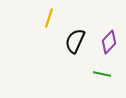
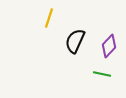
purple diamond: moved 4 px down
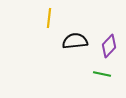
yellow line: rotated 12 degrees counterclockwise
black semicircle: rotated 60 degrees clockwise
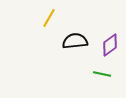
yellow line: rotated 24 degrees clockwise
purple diamond: moved 1 px right, 1 px up; rotated 10 degrees clockwise
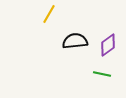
yellow line: moved 4 px up
purple diamond: moved 2 px left
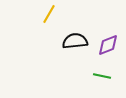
purple diamond: rotated 15 degrees clockwise
green line: moved 2 px down
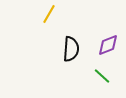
black semicircle: moved 4 px left, 8 px down; rotated 100 degrees clockwise
green line: rotated 30 degrees clockwise
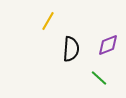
yellow line: moved 1 px left, 7 px down
green line: moved 3 px left, 2 px down
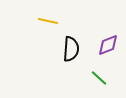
yellow line: rotated 72 degrees clockwise
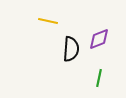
purple diamond: moved 9 px left, 6 px up
green line: rotated 60 degrees clockwise
